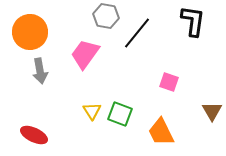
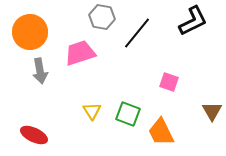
gray hexagon: moved 4 px left, 1 px down
black L-shape: rotated 56 degrees clockwise
pink trapezoid: moved 5 px left, 1 px up; rotated 36 degrees clockwise
green square: moved 8 px right
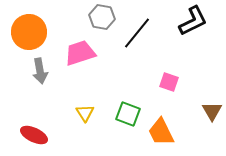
orange circle: moved 1 px left
yellow triangle: moved 7 px left, 2 px down
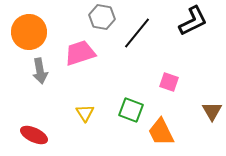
green square: moved 3 px right, 4 px up
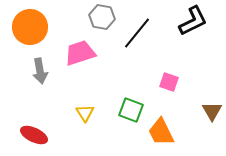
orange circle: moved 1 px right, 5 px up
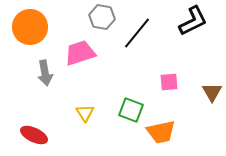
gray arrow: moved 5 px right, 2 px down
pink square: rotated 24 degrees counterclockwise
brown triangle: moved 19 px up
orange trapezoid: rotated 76 degrees counterclockwise
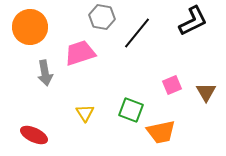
pink square: moved 3 px right, 3 px down; rotated 18 degrees counterclockwise
brown triangle: moved 6 px left
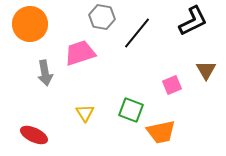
orange circle: moved 3 px up
brown triangle: moved 22 px up
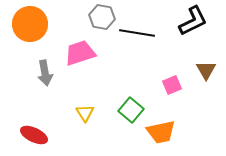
black line: rotated 60 degrees clockwise
green square: rotated 20 degrees clockwise
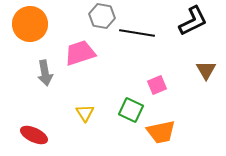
gray hexagon: moved 1 px up
pink square: moved 15 px left
green square: rotated 15 degrees counterclockwise
